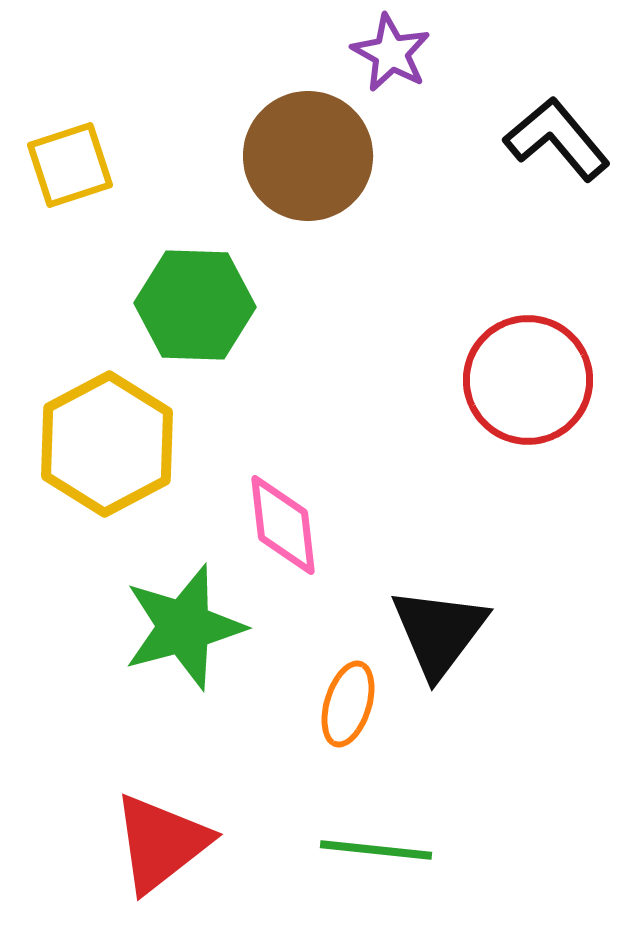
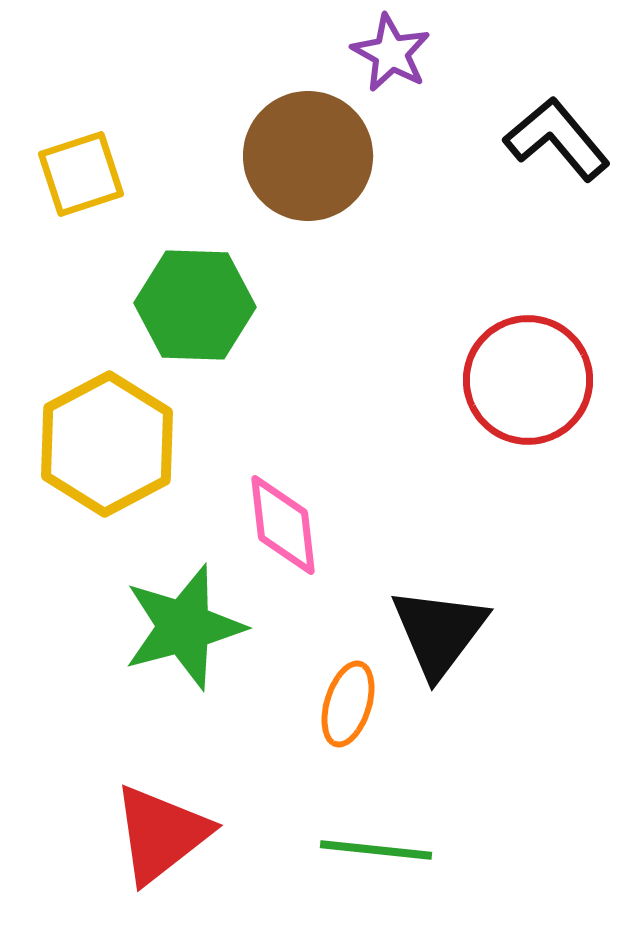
yellow square: moved 11 px right, 9 px down
red triangle: moved 9 px up
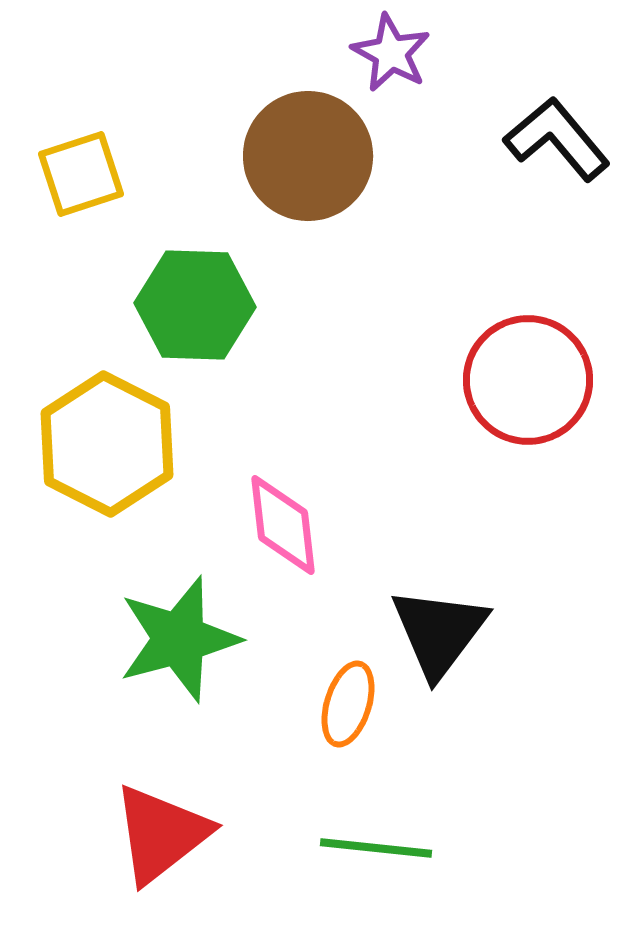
yellow hexagon: rotated 5 degrees counterclockwise
green star: moved 5 px left, 12 px down
green line: moved 2 px up
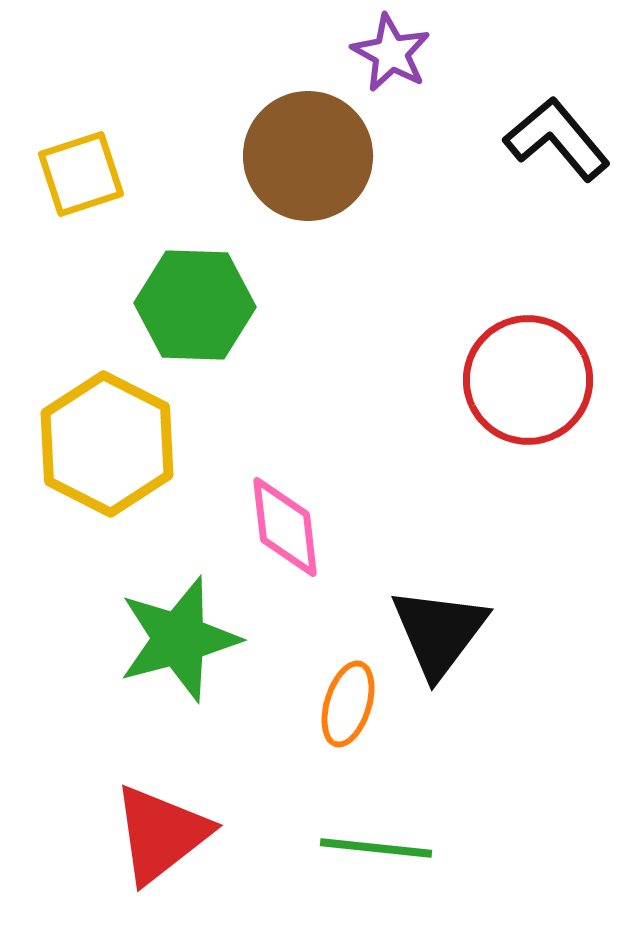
pink diamond: moved 2 px right, 2 px down
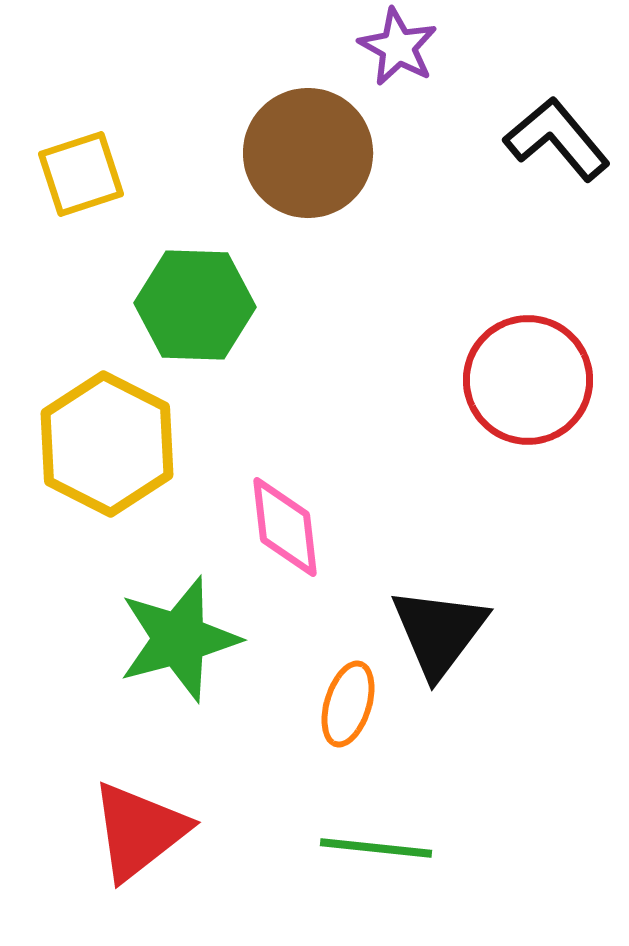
purple star: moved 7 px right, 6 px up
brown circle: moved 3 px up
red triangle: moved 22 px left, 3 px up
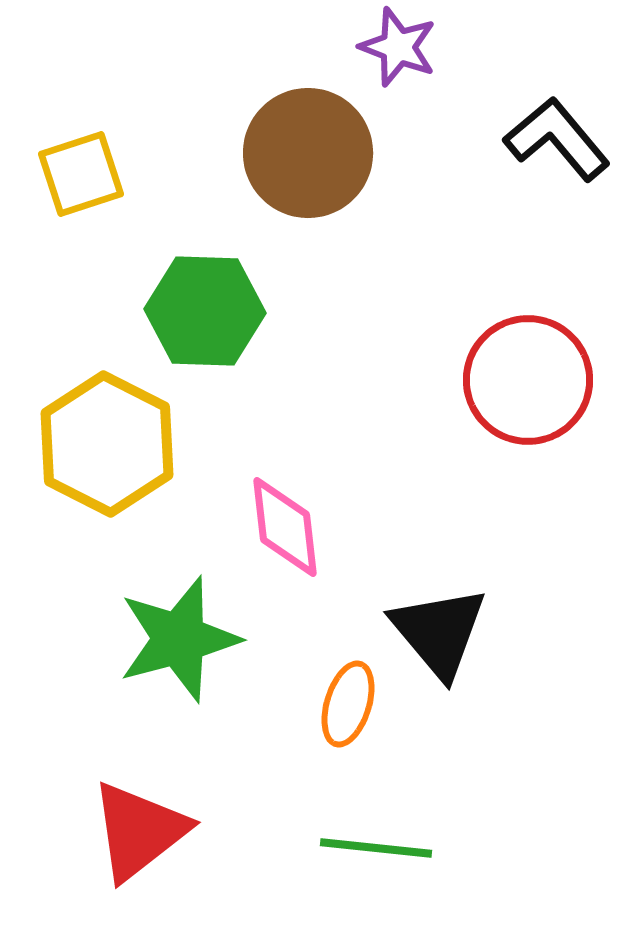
purple star: rotated 8 degrees counterclockwise
green hexagon: moved 10 px right, 6 px down
black triangle: rotated 17 degrees counterclockwise
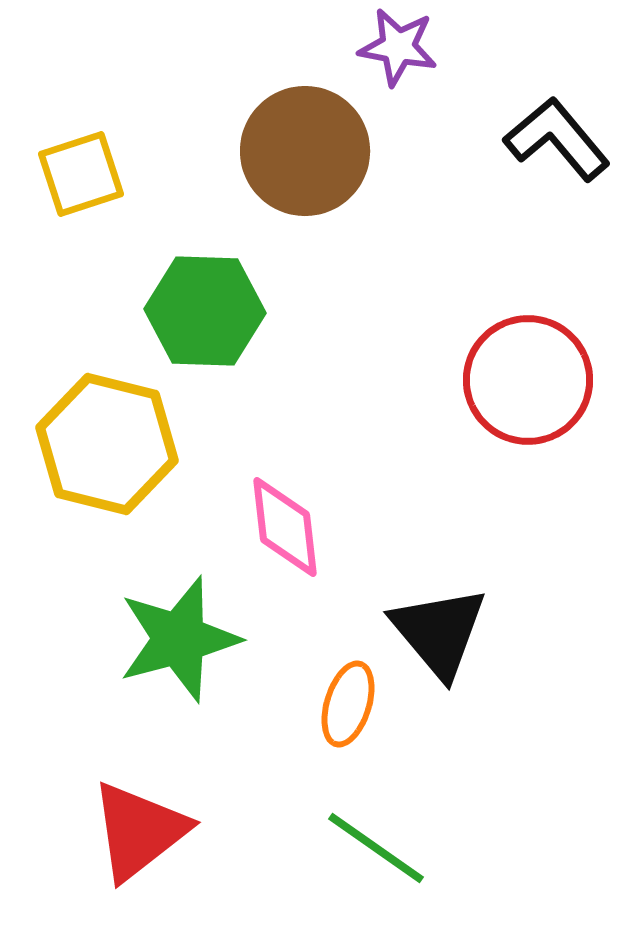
purple star: rotated 10 degrees counterclockwise
brown circle: moved 3 px left, 2 px up
yellow hexagon: rotated 13 degrees counterclockwise
green line: rotated 29 degrees clockwise
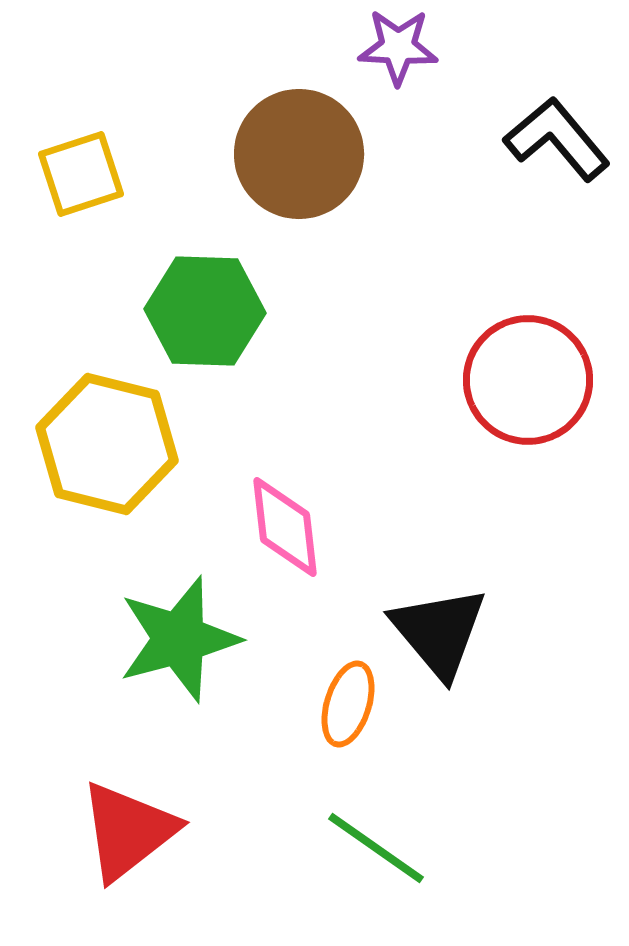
purple star: rotated 8 degrees counterclockwise
brown circle: moved 6 px left, 3 px down
red triangle: moved 11 px left
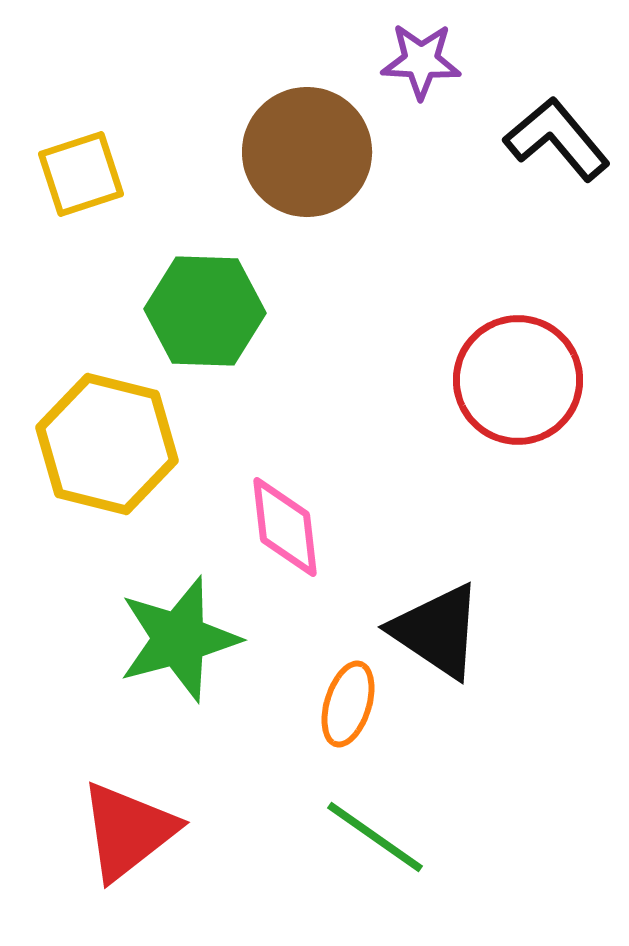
purple star: moved 23 px right, 14 px down
brown circle: moved 8 px right, 2 px up
red circle: moved 10 px left
black triangle: moved 2 px left, 1 px up; rotated 16 degrees counterclockwise
green line: moved 1 px left, 11 px up
